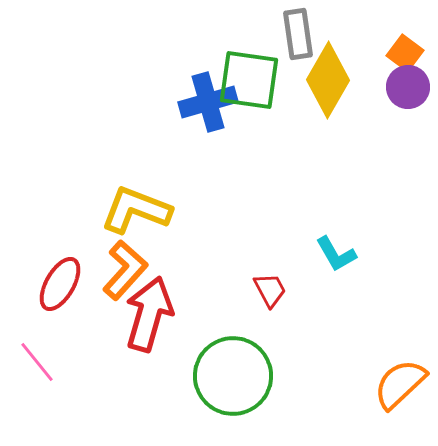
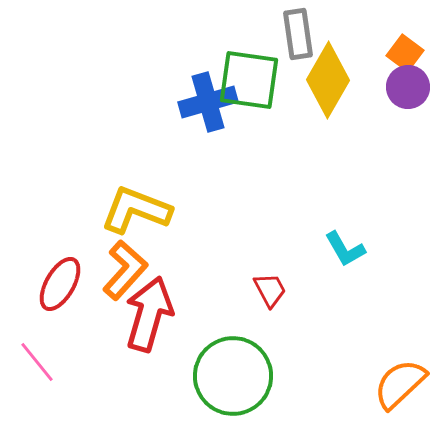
cyan L-shape: moved 9 px right, 5 px up
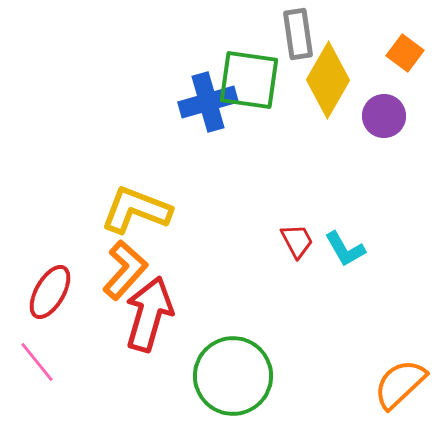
purple circle: moved 24 px left, 29 px down
red ellipse: moved 10 px left, 8 px down
red trapezoid: moved 27 px right, 49 px up
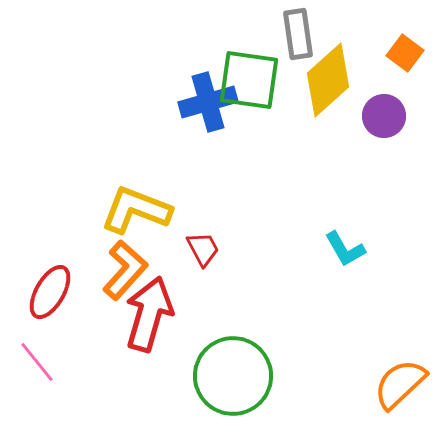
yellow diamond: rotated 18 degrees clockwise
red trapezoid: moved 94 px left, 8 px down
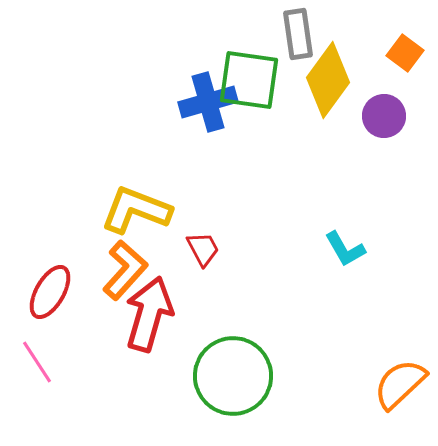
yellow diamond: rotated 12 degrees counterclockwise
pink line: rotated 6 degrees clockwise
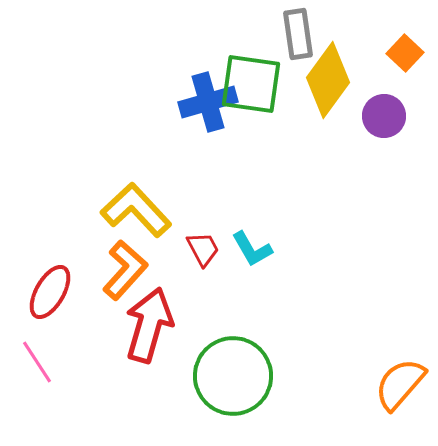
orange square: rotated 6 degrees clockwise
green square: moved 2 px right, 4 px down
yellow L-shape: rotated 26 degrees clockwise
cyan L-shape: moved 93 px left
red arrow: moved 11 px down
orange semicircle: rotated 6 degrees counterclockwise
